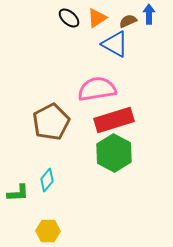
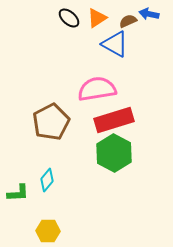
blue arrow: rotated 78 degrees counterclockwise
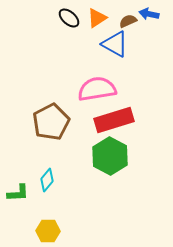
green hexagon: moved 4 px left, 3 px down
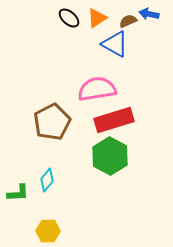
brown pentagon: moved 1 px right
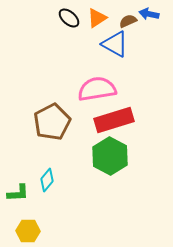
yellow hexagon: moved 20 px left
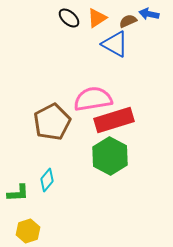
pink semicircle: moved 4 px left, 10 px down
yellow hexagon: rotated 20 degrees counterclockwise
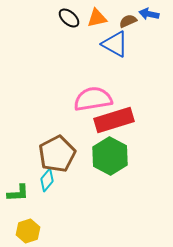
orange triangle: rotated 20 degrees clockwise
brown pentagon: moved 5 px right, 32 px down
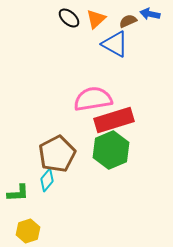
blue arrow: moved 1 px right
orange triangle: moved 1 px left, 1 px down; rotated 30 degrees counterclockwise
green hexagon: moved 1 px right, 6 px up; rotated 9 degrees clockwise
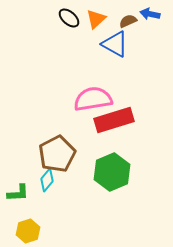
green hexagon: moved 1 px right, 22 px down
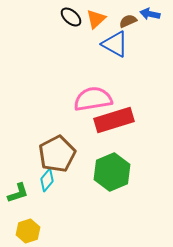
black ellipse: moved 2 px right, 1 px up
green L-shape: rotated 15 degrees counterclockwise
